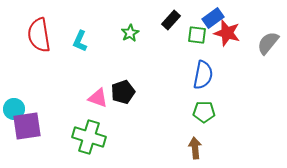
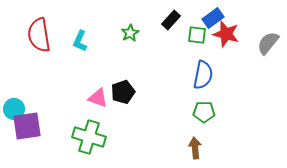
red star: moved 1 px left, 1 px down
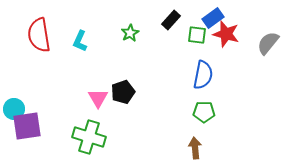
pink triangle: rotated 40 degrees clockwise
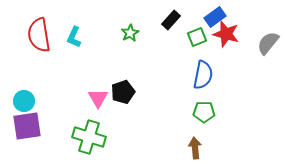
blue rectangle: moved 2 px right, 1 px up
green square: moved 2 px down; rotated 30 degrees counterclockwise
cyan L-shape: moved 6 px left, 4 px up
cyan circle: moved 10 px right, 8 px up
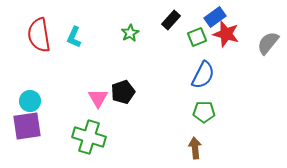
blue semicircle: rotated 16 degrees clockwise
cyan circle: moved 6 px right
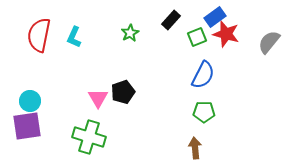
red semicircle: rotated 20 degrees clockwise
gray semicircle: moved 1 px right, 1 px up
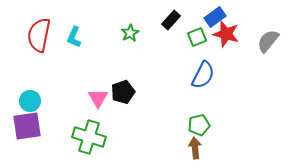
gray semicircle: moved 1 px left, 1 px up
green pentagon: moved 5 px left, 13 px down; rotated 15 degrees counterclockwise
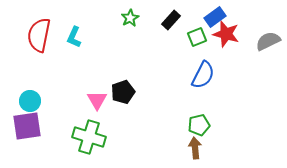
green star: moved 15 px up
gray semicircle: rotated 25 degrees clockwise
pink triangle: moved 1 px left, 2 px down
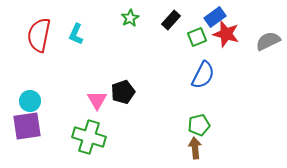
cyan L-shape: moved 2 px right, 3 px up
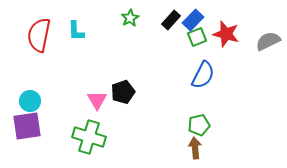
blue rectangle: moved 22 px left, 3 px down; rotated 10 degrees counterclockwise
cyan L-shape: moved 3 px up; rotated 25 degrees counterclockwise
